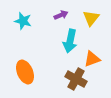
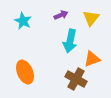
cyan star: rotated 12 degrees clockwise
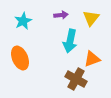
purple arrow: rotated 16 degrees clockwise
cyan star: rotated 18 degrees clockwise
orange ellipse: moved 5 px left, 14 px up
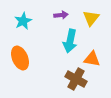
orange triangle: rotated 30 degrees clockwise
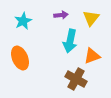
orange triangle: moved 3 px up; rotated 30 degrees counterclockwise
